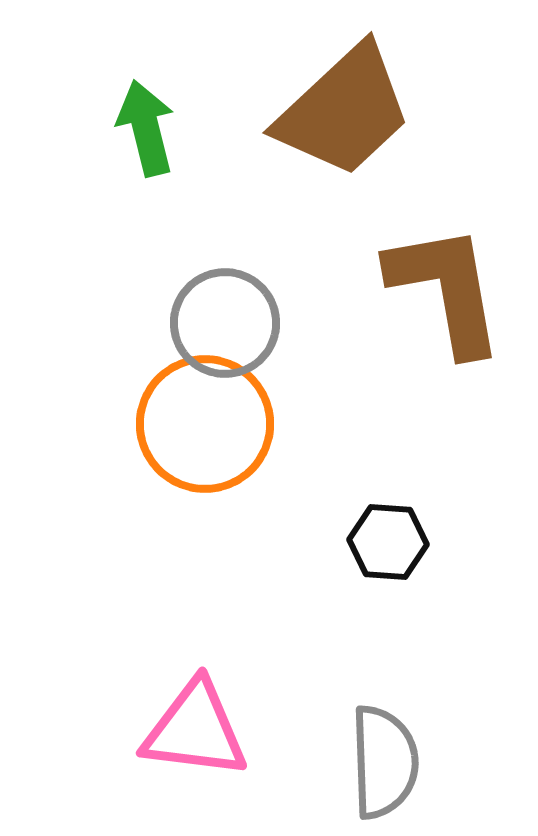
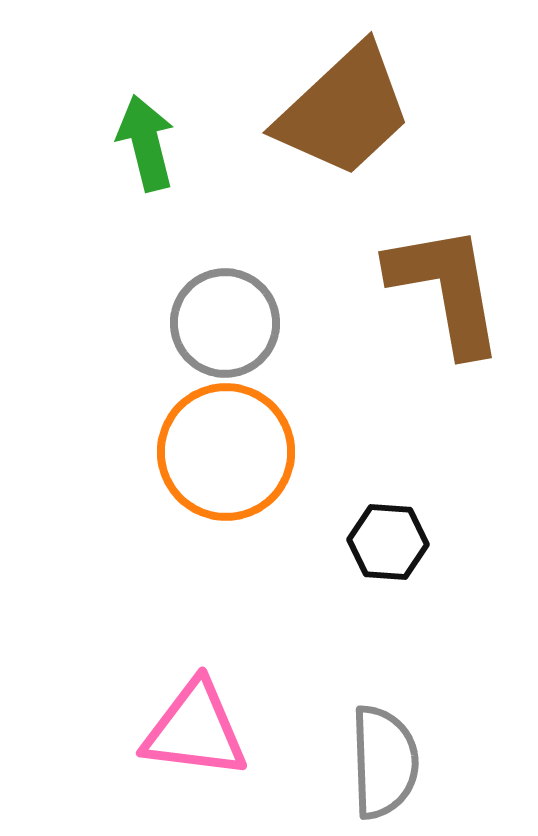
green arrow: moved 15 px down
orange circle: moved 21 px right, 28 px down
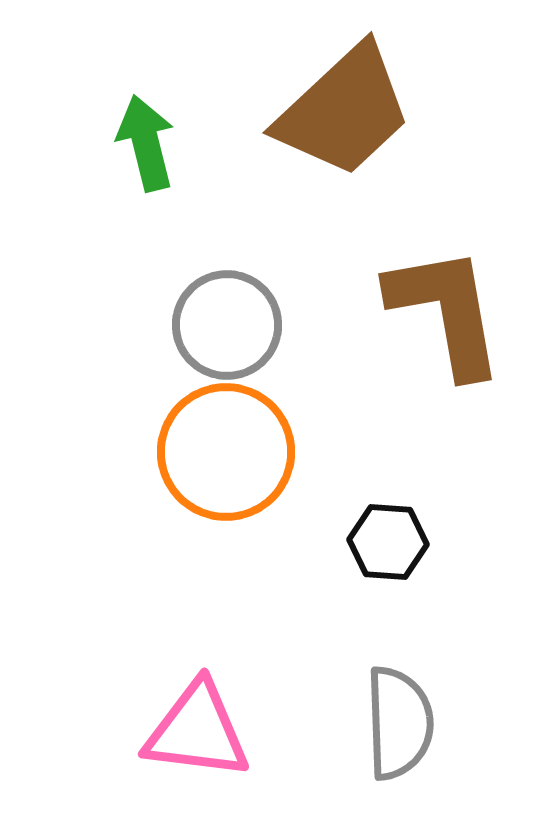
brown L-shape: moved 22 px down
gray circle: moved 2 px right, 2 px down
pink triangle: moved 2 px right, 1 px down
gray semicircle: moved 15 px right, 39 px up
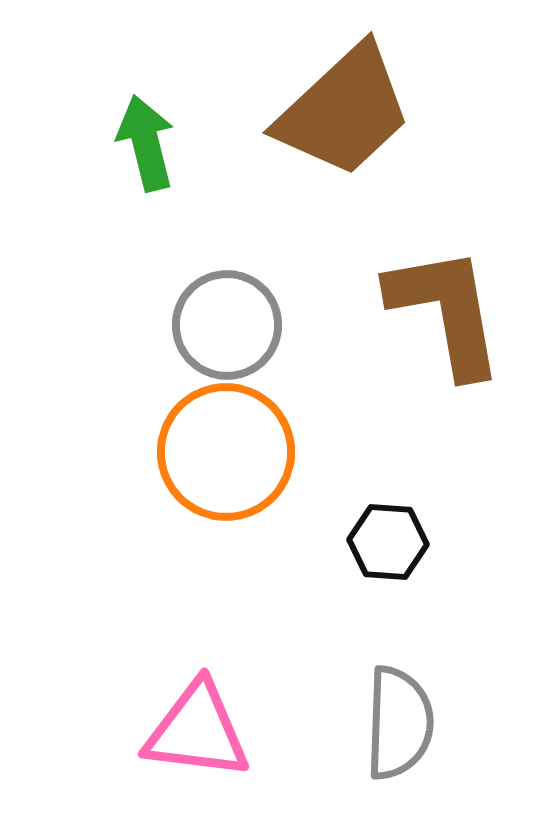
gray semicircle: rotated 4 degrees clockwise
